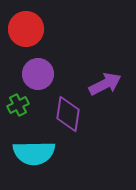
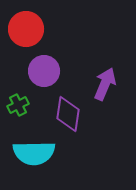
purple circle: moved 6 px right, 3 px up
purple arrow: rotated 40 degrees counterclockwise
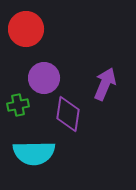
purple circle: moved 7 px down
green cross: rotated 15 degrees clockwise
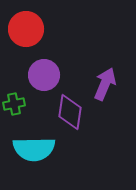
purple circle: moved 3 px up
green cross: moved 4 px left, 1 px up
purple diamond: moved 2 px right, 2 px up
cyan semicircle: moved 4 px up
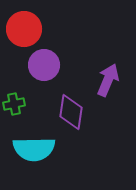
red circle: moved 2 px left
purple circle: moved 10 px up
purple arrow: moved 3 px right, 4 px up
purple diamond: moved 1 px right
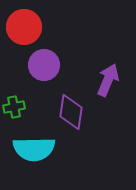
red circle: moved 2 px up
green cross: moved 3 px down
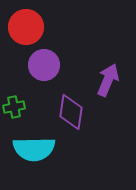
red circle: moved 2 px right
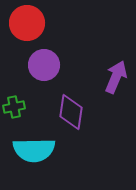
red circle: moved 1 px right, 4 px up
purple arrow: moved 8 px right, 3 px up
cyan semicircle: moved 1 px down
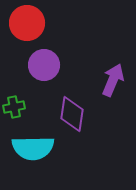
purple arrow: moved 3 px left, 3 px down
purple diamond: moved 1 px right, 2 px down
cyan semicircle: moved 1 px left, 2 px up
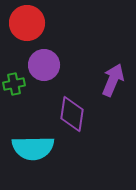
green cross: moved 23 px up
